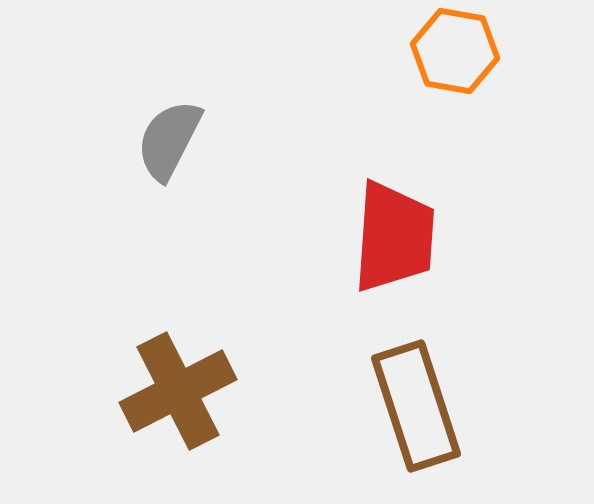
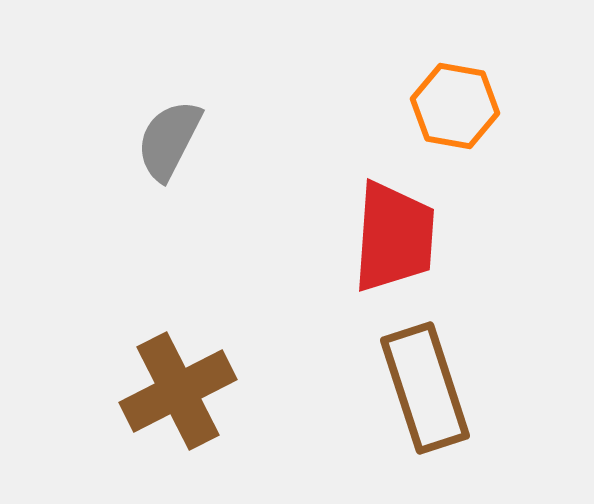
orange hexagon: moved 55 px down
brown rectangle: moved 9 px right, 18 px up
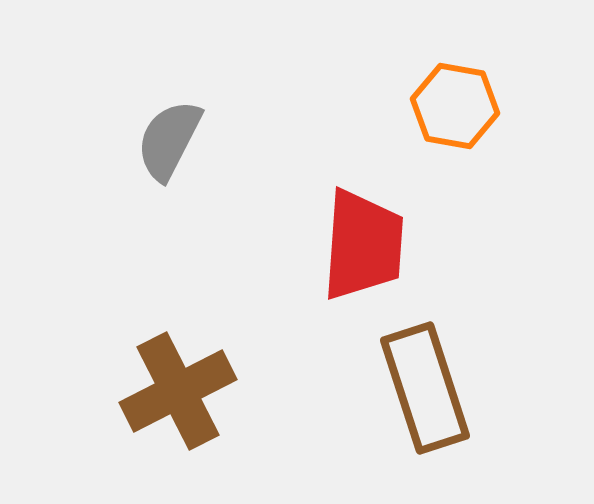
red trapezoid: moved 31 px left, 8 px down
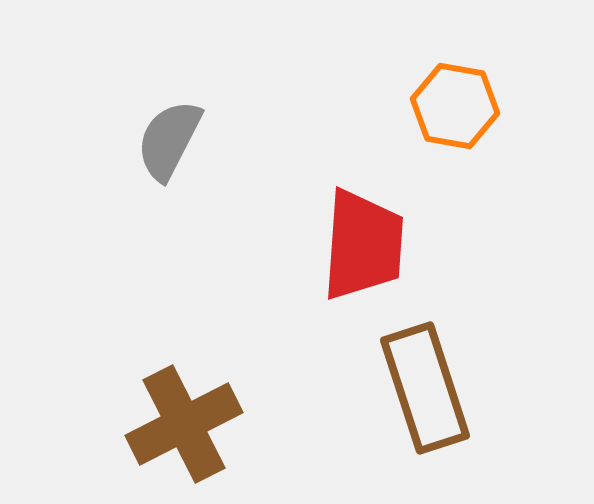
brown cross: moved 6 px right, 33 px down
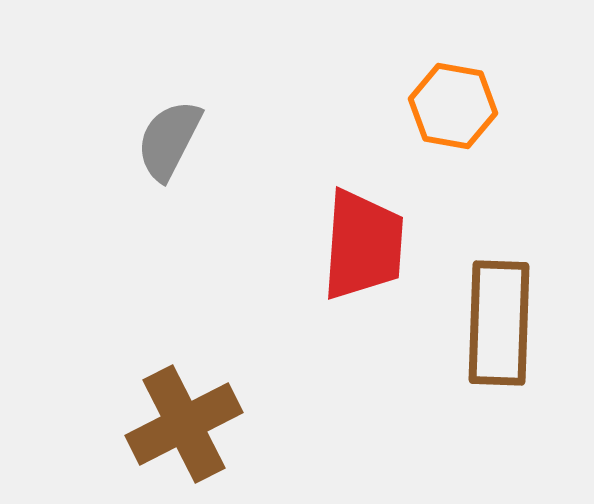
orange hexagon: moved 2 px left
brown rectangle: moved 74 px right, 65 px up; rotated 20 degrees clockwise
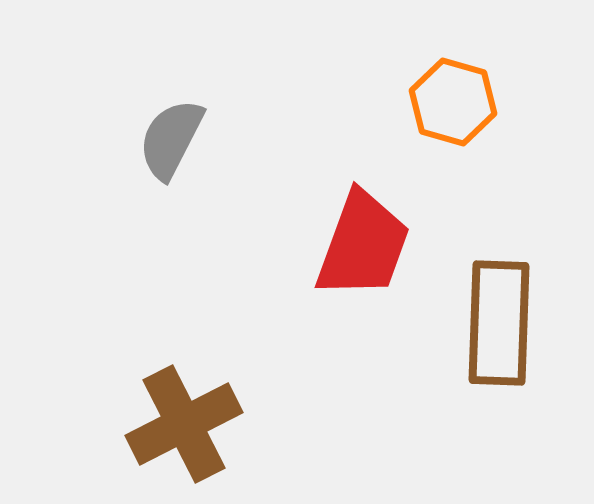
orange hexagon: moved 4 px up; rotated 6 degrees clockwise
gray semicircle: moved 2 px right, 1 px up
red trapezoid: rotated 16 degrees clockwise
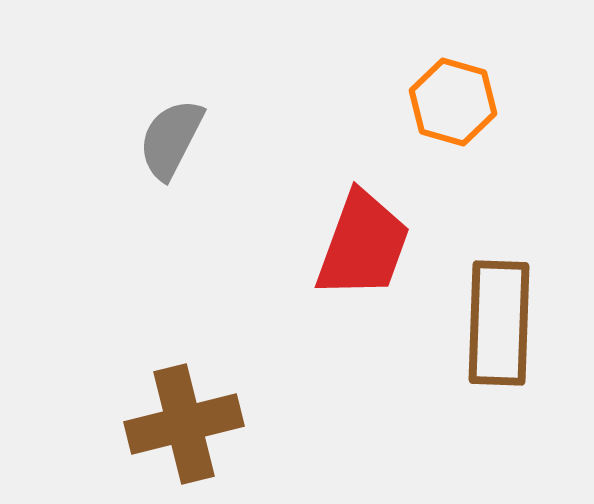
brown cross: rotated 13 degrees clockwise
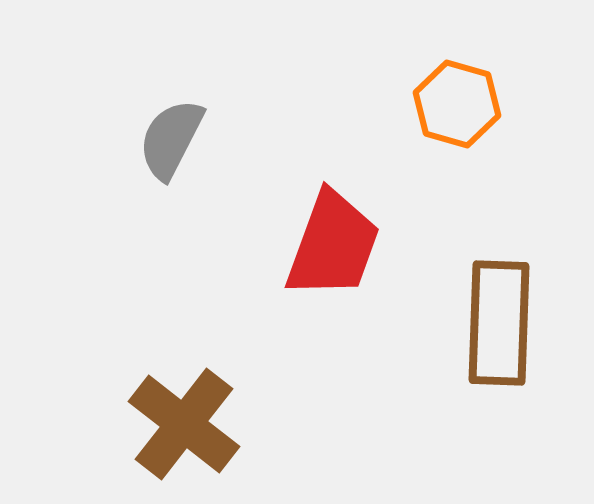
orange hexagon: moved 4 px right, 2 px down
red trapezoid: moved 30 px left
brown cross: rotated 38 degrees counterclockwise
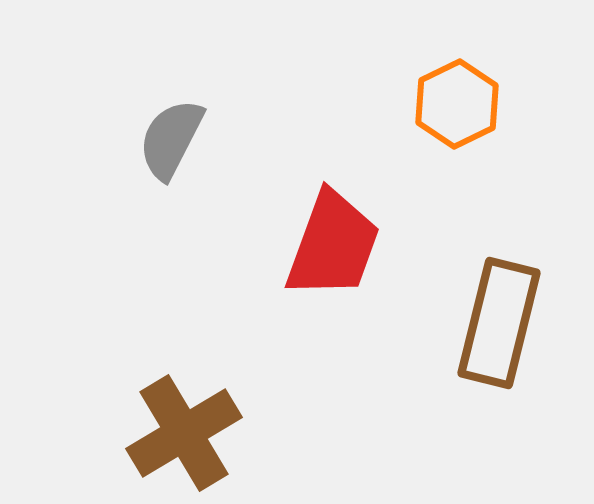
orange hexagon: rotated 18 degrees clockwise
brown rectangle: rotated 12 degrees clockwise
brown cross: moved 9 px down; rotated 21 degrees clockwise
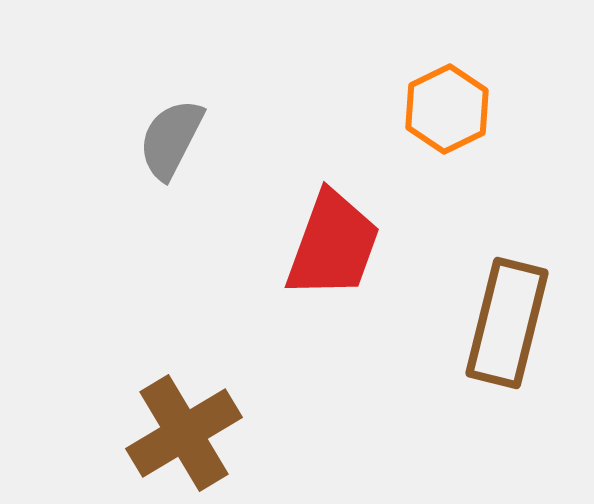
orange hexagon: moved 10 px left, 5 px down
brown rectangle: moved 8 px right
